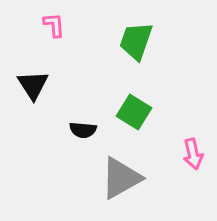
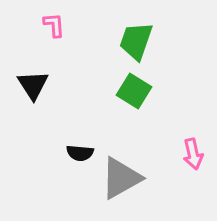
green square: moved 21 px up
black semicircle: moved 3 px left, 23 px down
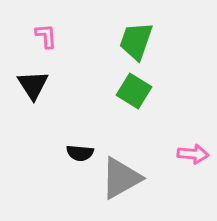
pink L-shape: moved 8 px left, 11 px down
pink arrow: rotated 72 degrees counterclockwise
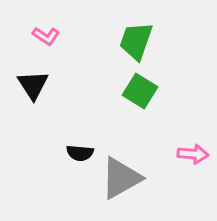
pink L-shape: rotated 128 degrees clockwise
green square: moved 6 px right
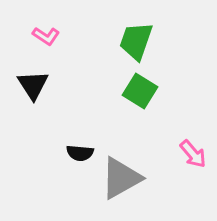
pink arrow: rotated 44 degrees clockwise
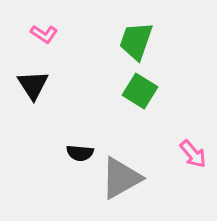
pink L-shape: moved 2 px left, 2 px up
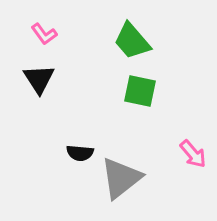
pink L-shape: rotated 20 degrees clockwise
green trapezoid: moved 4 px left; rotated 60 degrees counterclockwise
black triangle: moved 6 px right, 6 px up
green square: rotated 20 degrees counterclockwise
gray triangle: rotated 9 degrees counterclockwise
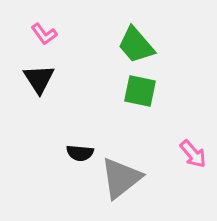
green trapezoid: moved 4 px right, 4 px down
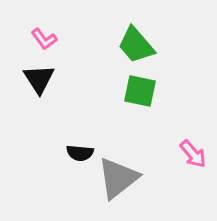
pink L-shape: moved 5 px down
gray triangle: moved 3 px left
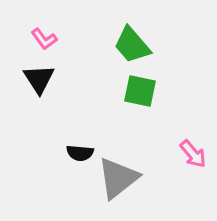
green trapezoid: moved 4 px left
